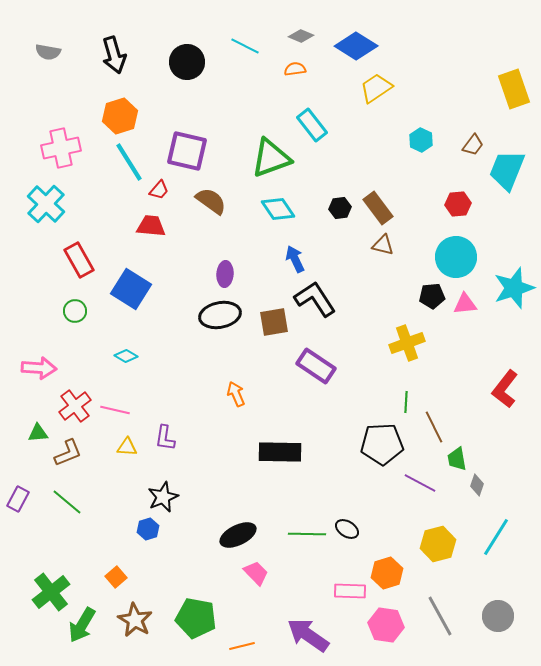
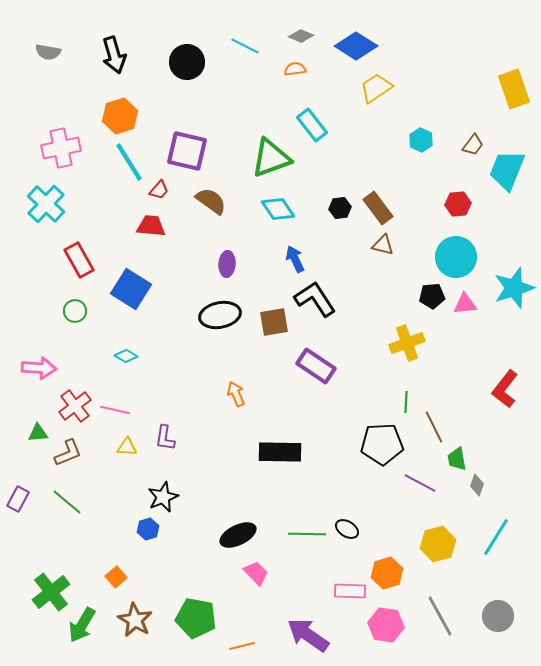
purple ellipse at (225, 274): moved 2 px right, 10 px up
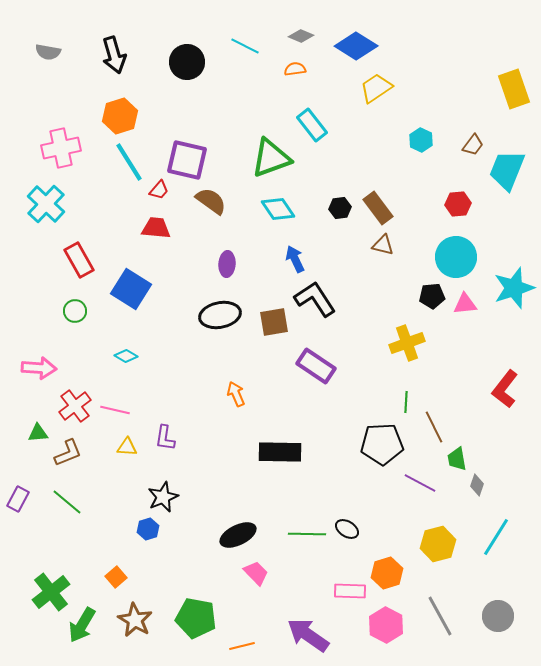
purple square at (187, 151): moved 9 px down
red trapezoid at (151, 226): moved 5 px right, 2 px down
pink hexagon at (386, 625): rotated 20 degrees clockwise
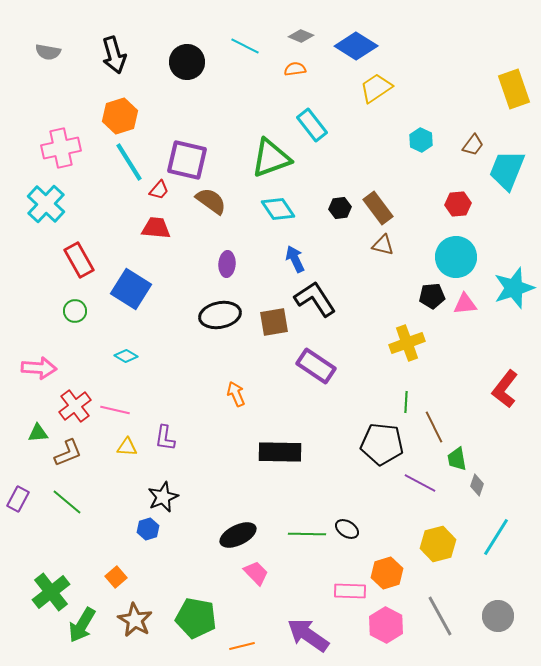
black pentagon at (382, 444): rotated 9 degrees clockwise
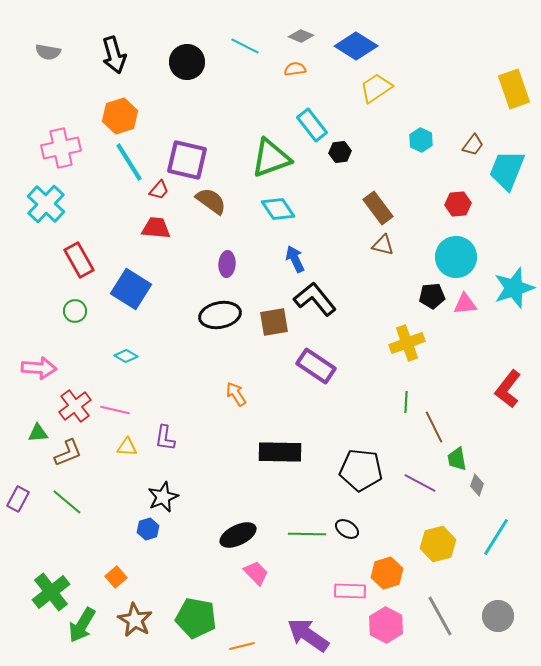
black hexagon at (340, 208): moved 56 px up
black L-shape at (315, 299): rotated 6 degrees counterclockwise
red L-shape at (505, 389): moved 3 px right
orange arrow at (236, 394): rotated 10 degrees counterclockwise
black pentagon at (382, 444): moved 21 px left, 26 px down
